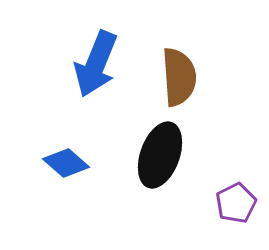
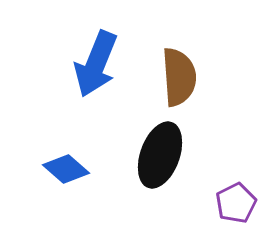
blue diamond: moved 6 px down
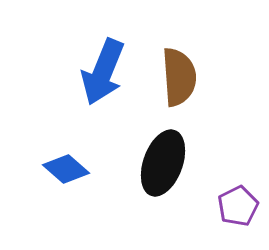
blue arrow: moved 7 px right, 8 px down
black ellipse: moved 3 px right, 8 px down
purple pentagon: moved 2 px right, 3 px down
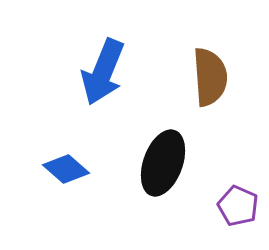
brown semicircle: moved 31 px right
purple pentagon: rotated 21 degrees counterclockwise
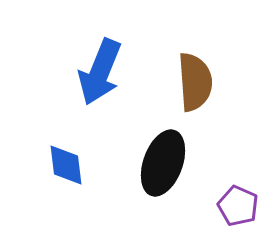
blue arrow: moved 3 px left
brown semicircle: moved 15 px left, 5 px down
blue diamond: moved 4 px up; rotated 42 degrees clockwise
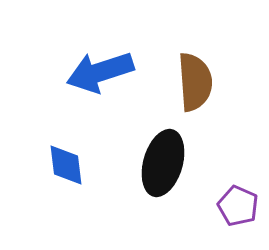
blue arrow: rotated 50 degrees clockwise
black ellipse: rotated 4 degrees counterclockwise
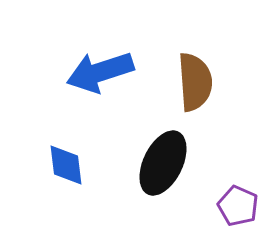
black ellipse: rotated 10 degrees clockwise
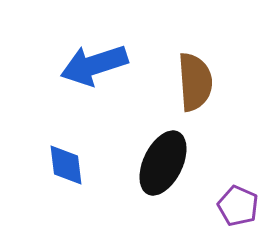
blue arrow: moved 6 px left, 7 px up
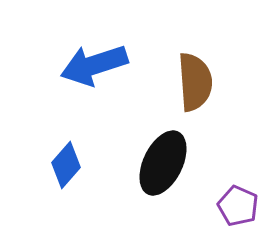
blue diamond: rotated 48 degrees clockwise
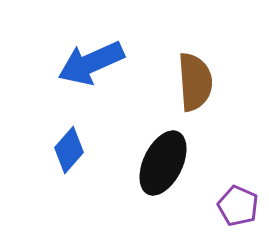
blue arrow: moved 3 px left, 2 px up; rotated 6 degrees counterclockwise
blue diamond: moved 3 px right, 15 px up
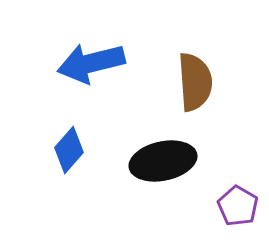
blue arrow: rotated 10 degrees clockwise
black ellipse: moved 2 px up; rotated 52 degrees clockwise
purple pentagon: rotated 6 degrees clockwise
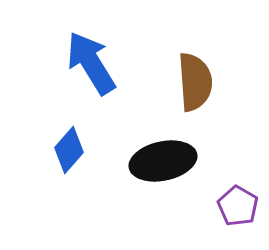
blue arrow: rotated 72 degrees clockwise
